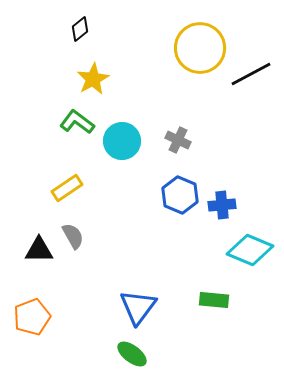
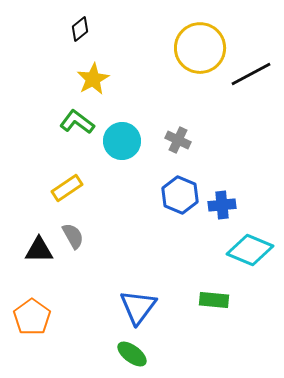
orange pentagon: rotated 15 degrees counterclockwise
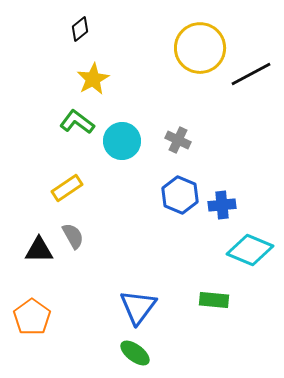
green ellipse: moved 3 px right, 1 px up
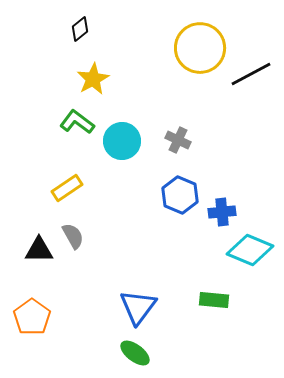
blue cross: moved 7 px down
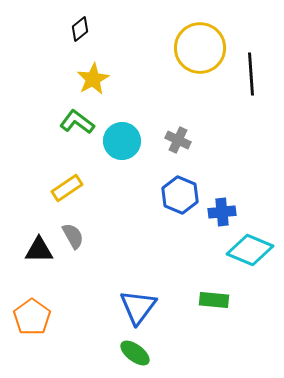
black line: rotated 66 degrees counterclockwise
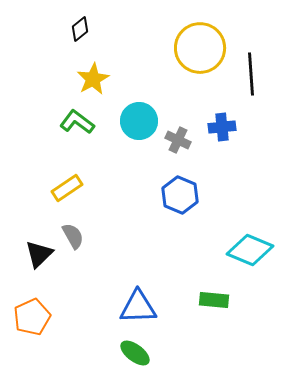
cyan circle: moved 17 px right, 20 px up
blue cross: moved 85 px up
black triangle: moved 4 px down; rotated 44 degrees counterclockwise
blue triangle: rotated 51 degrees clockwise
orange pentagon: rotated 12 degrees clockwise
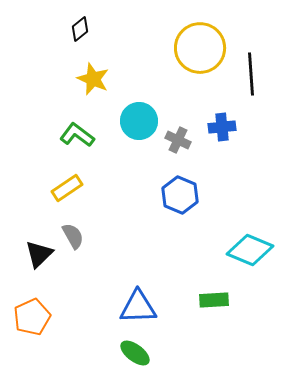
yellow star: rotated 20 degrees counterclockwise
green L-shape: moved 13 px down
green rectangle: rotated 8 degrees counterclockwise
